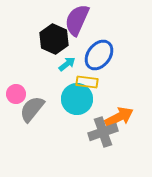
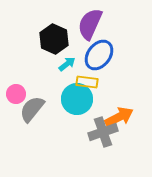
purple semicircle: moved 13 px right, 4 px down
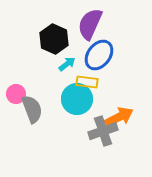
gray semicircle: rotated 120 degrees clockwise
gray cross: moved 1 px up
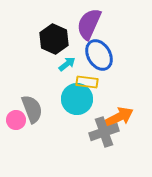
purple semicircle: moved 1 px left
blue ellipse: rotated 68 degrees counterclockwise
pink circle: moved 26 px down
gray cross: moved 1 px right, 1 px down
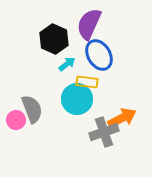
orange arrow: moved 3 px right, 1 px down
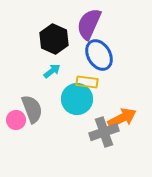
cyan arrow: moved 15 px left, 7 px down
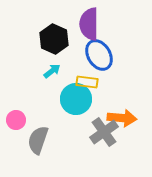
purple semicircle: rotated 24 degrees counterclockwise
cyan circle: moved 1 px left
gray semicircle: moved 6 px right, 31 px down; rotated 140 degrees counterclockwise
orange arrow: rotated 32 degrees clockwise
gray cross: rotated 16 degrees counterclockwise
